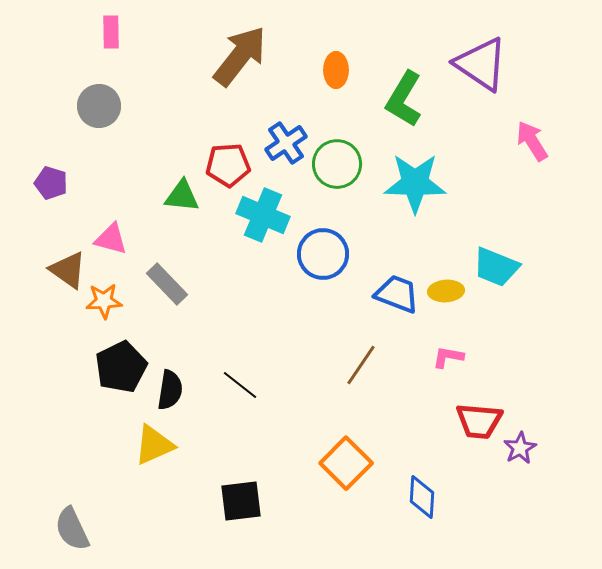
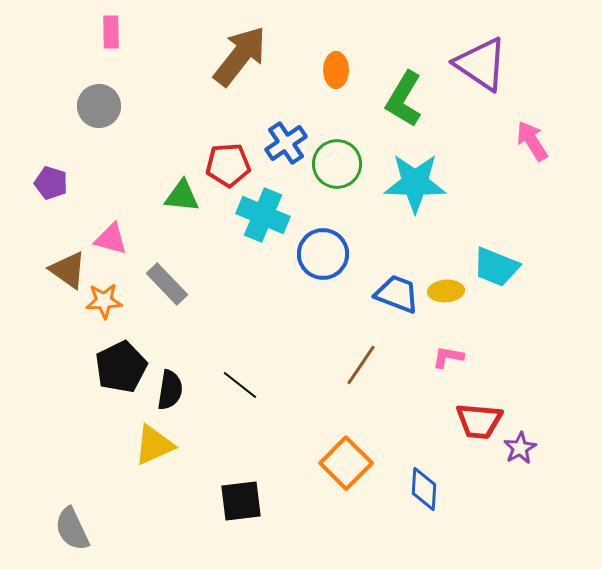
blue diamond: moved 2 px right, 8 px up
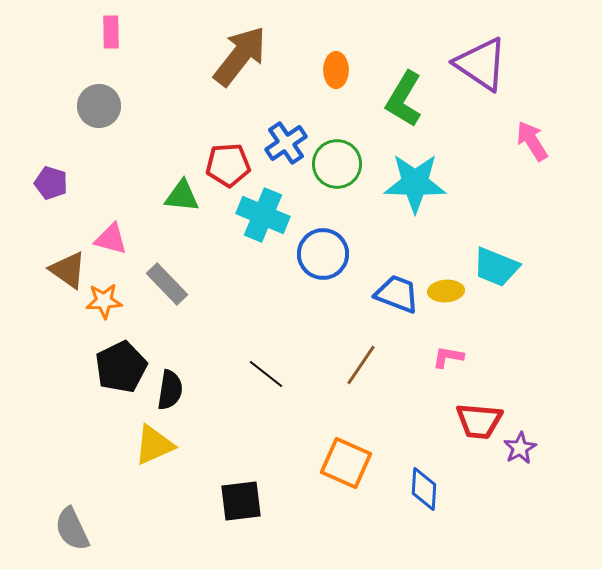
black line: moved 26 px right, 11 px up
orange square: rotated 21 degrees counterclockwise
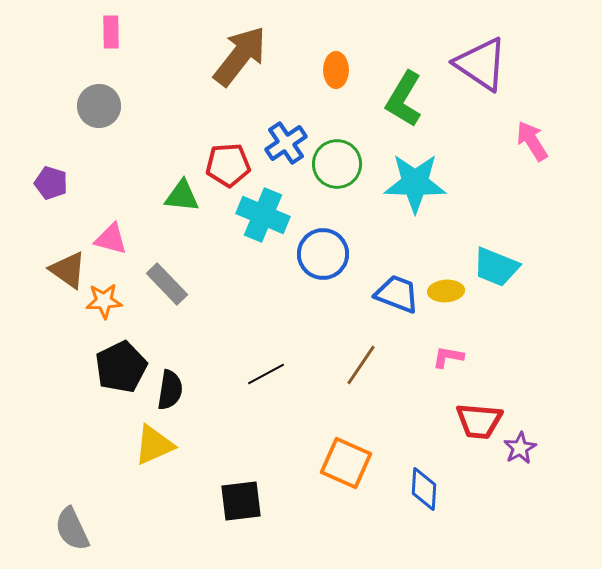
black line: rotated 66 degrees counterclockwise
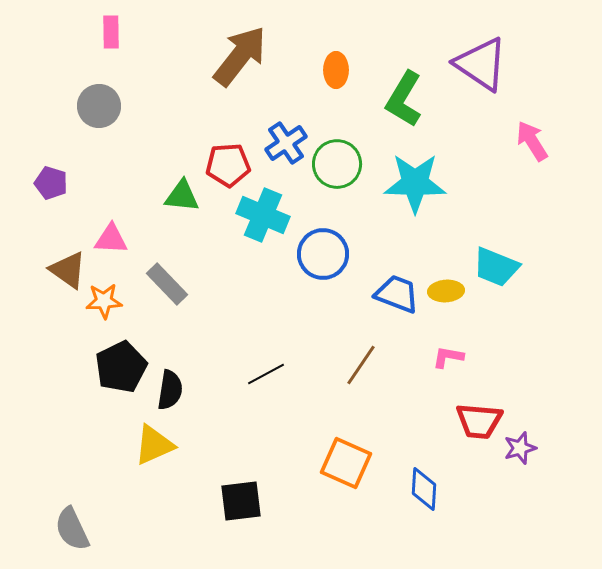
pink triangle: rotated 12 degrees counterclockwise
purple star: rotated 12 degrees clockwise
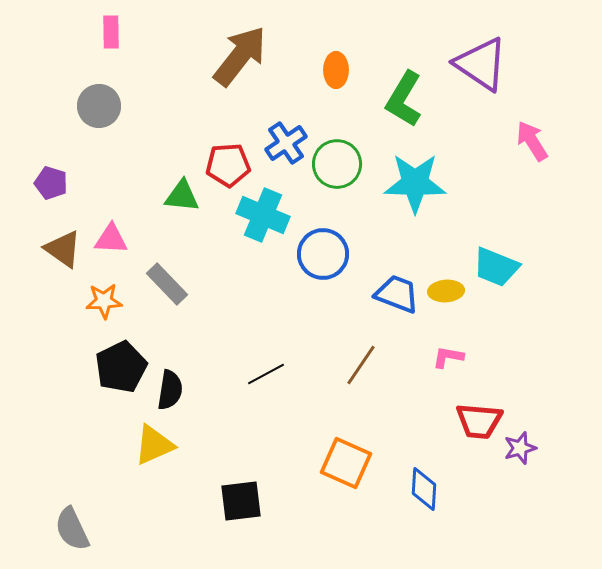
brown triangle: moved 5 px left, 21 px up
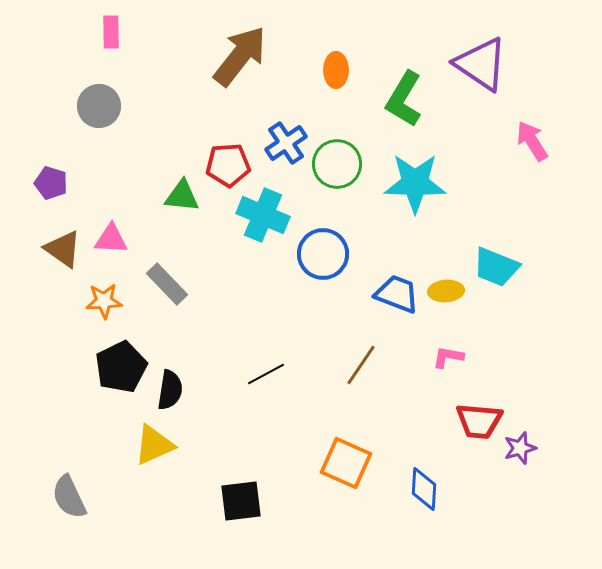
gray semicircle: moved 3 px left, 32 px up
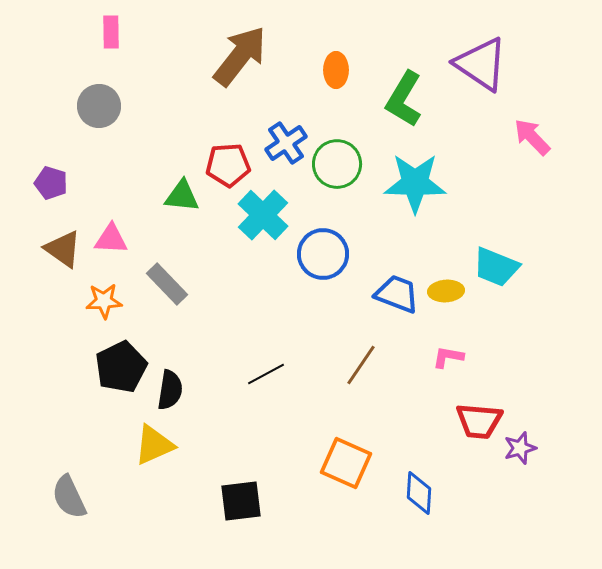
pink arrow: moved 4 px up; rotated 12 degrees counterclockwise
cyan cross: rotated 21 degrees clockwise
blue diamond: moved 5 px left, 4 px down
